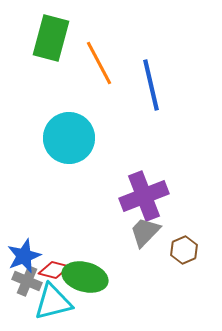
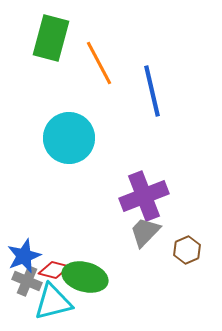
blue line: moved 1 px right, 6 px down
brown hexagon: moved 3 px right
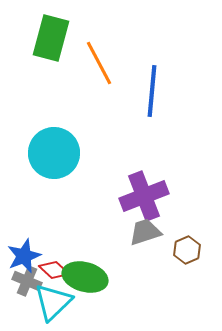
blue line: rotated 18 degrees clockwise
cyan circle: moved 15 px left, 15 px down
gray trapezoid: rotated 28 degrees clockwise
red diamond: rotated 28 degrees clockwise
cyan triangle: rotated 30 degrees counterclockwise
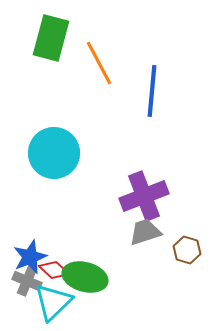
brown hexagon: rotated 20 degrees counterclockwise
blue star: moved 6 px right, 1 px down
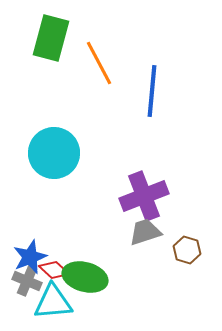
cyan triangle: rotated 39 degrees clockwise
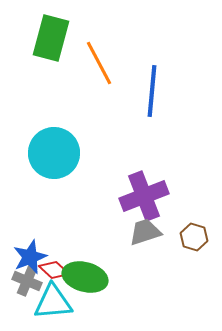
brown hexagon: moved 7 px right, 13 px up
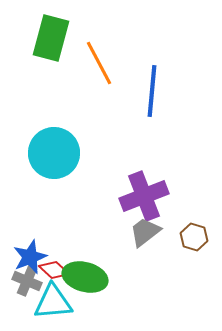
gray trapezoid: rotated 20 degrees counterclockwise
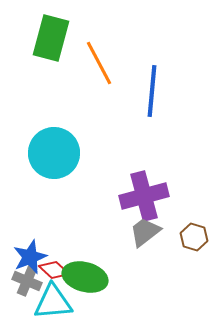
purple cross: rotated 6 degrees clockwise
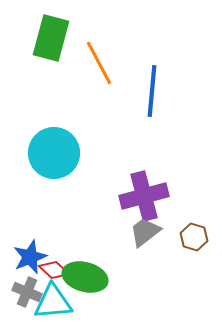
gray cross: moved 11 px down
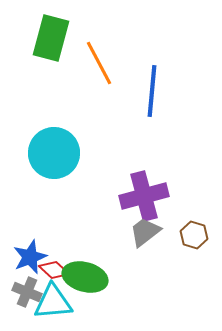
brown hexagon: moved 2 px up
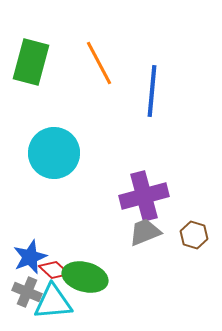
green rectangle: moved 20 px left, 24 px down
gray trapezoid: rotated 16 degrees clockwise
